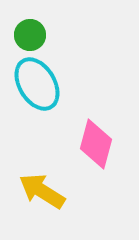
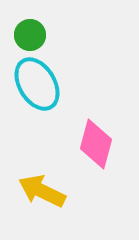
yellow arrow: rotated 6 degrees counterclockwise
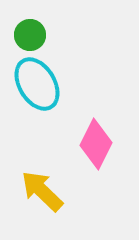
pink diamond: rotated 12 degrees clockwise
yellow arrow: rotated 18 degrees clockwise
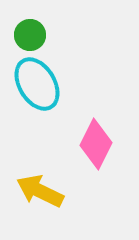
yellow arrow: moved 2 px left; rotated 18 degrees counterclockwise
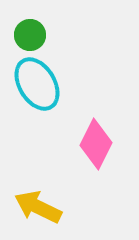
yellow arrow: moved 2 px left, 16 px down
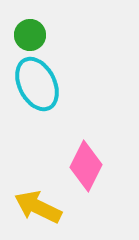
cyan ellipse: rotated 4 degrees clockwise
pink diamond: moved 10 px left, 22 px down
